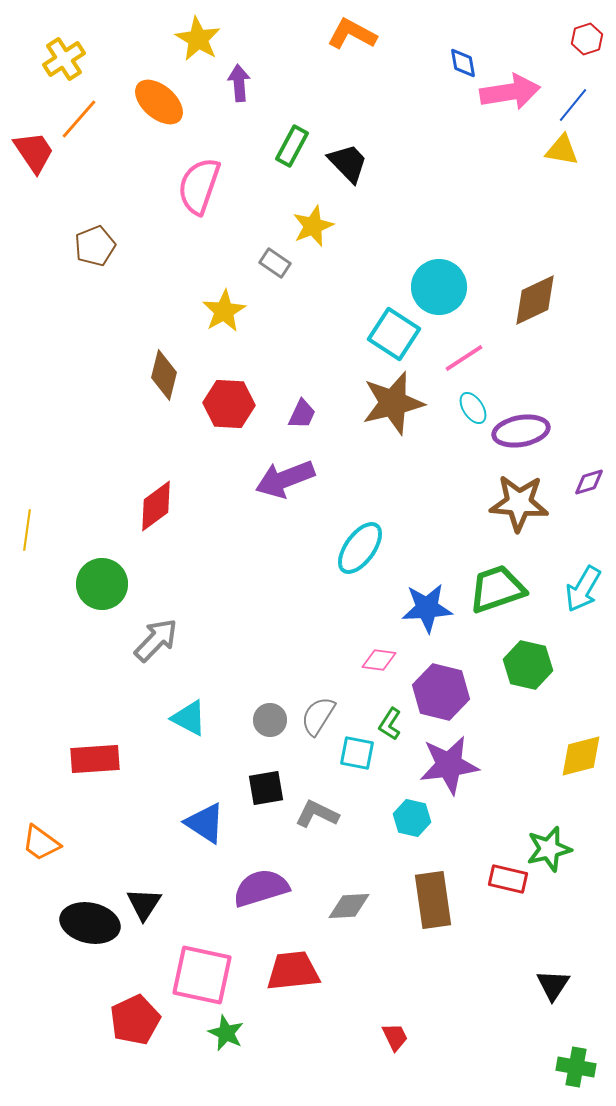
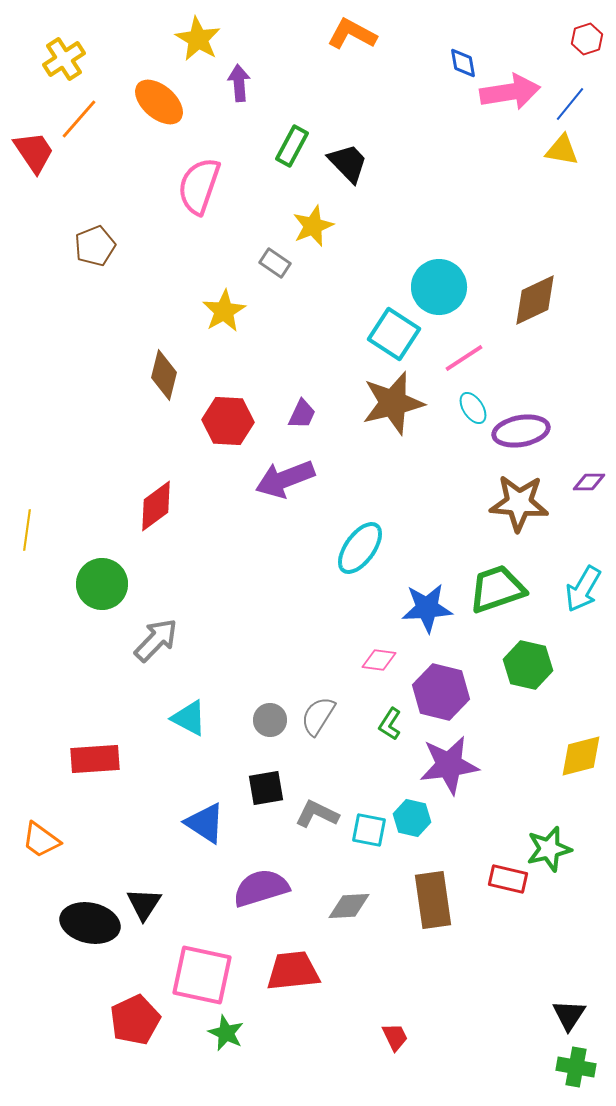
blue line at (573, 105): moved 3 px left, 1 px up
red hexagon at (229, 404): moved 1 px left, 17 px down
purple diamond at (589, 482): rotated 16 degrees clockwise
cyan square at (357, 753): moved 12 px right, 77 px down
orange trapezoid at (41, 843): moved 3 px up
black triangle at (553, 985): moved 16 px right, 30 px down
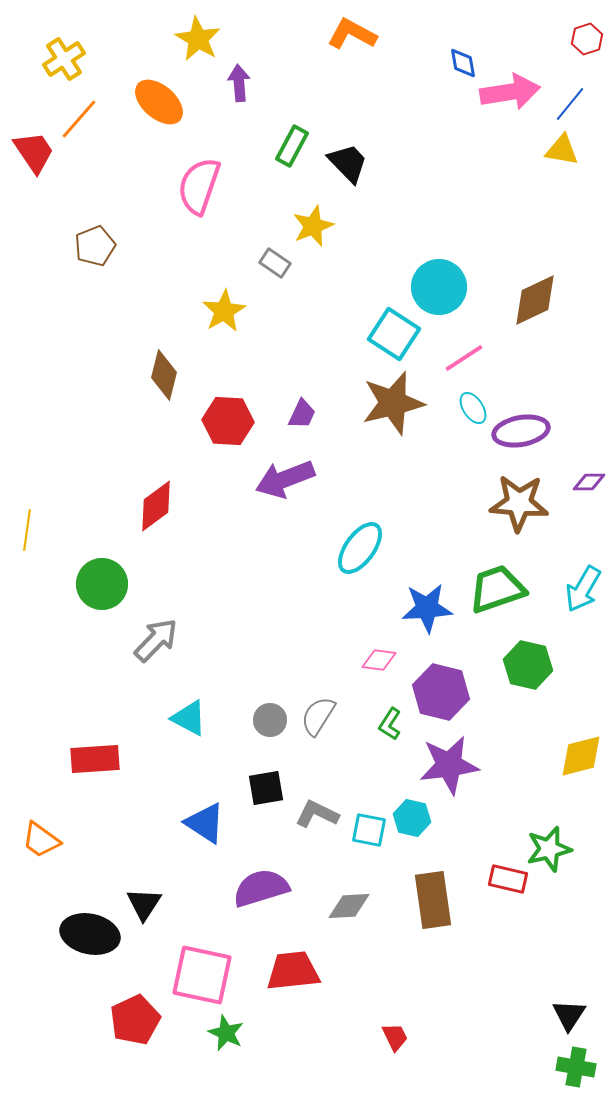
black ellipse at (90, 923): moved 11 px down
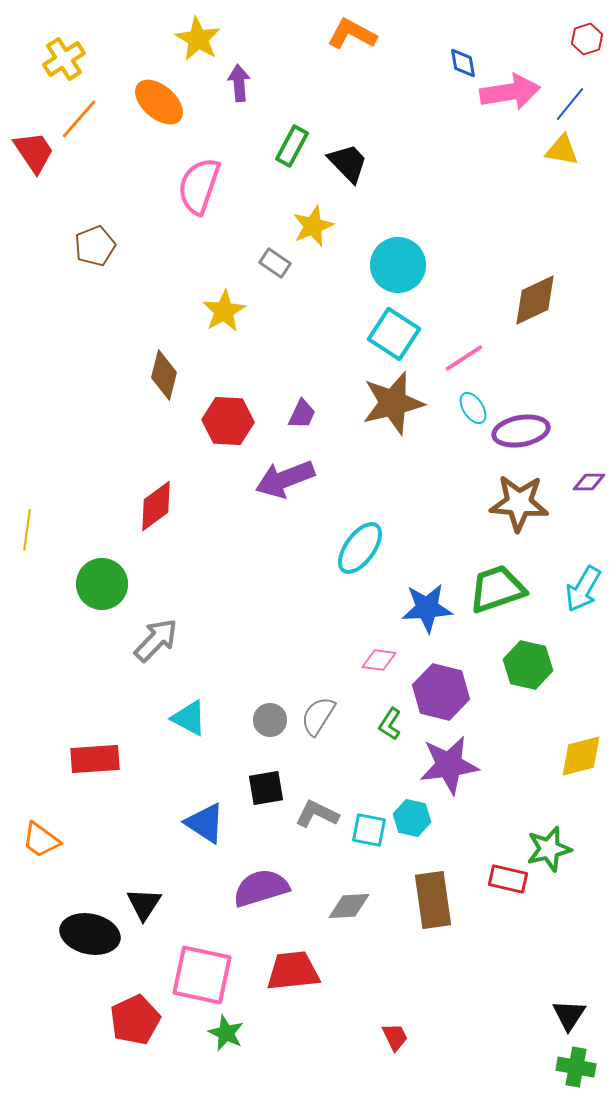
cyan circle at (439, 287): moved 41 px left, 22 px up
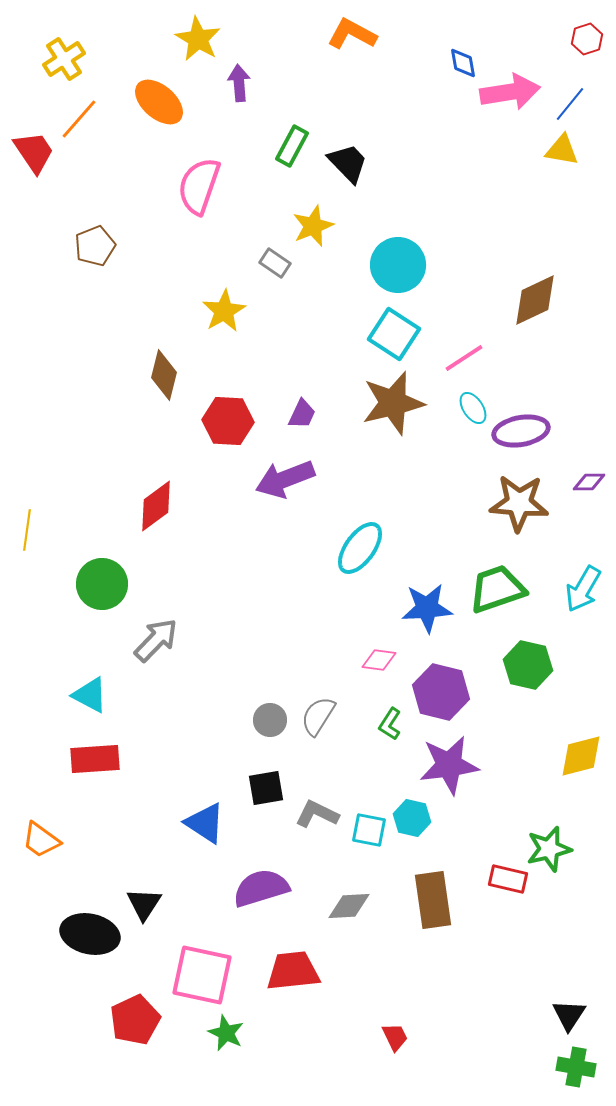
cyan triangle at (189, 718): moved 99 px left, 23 px up
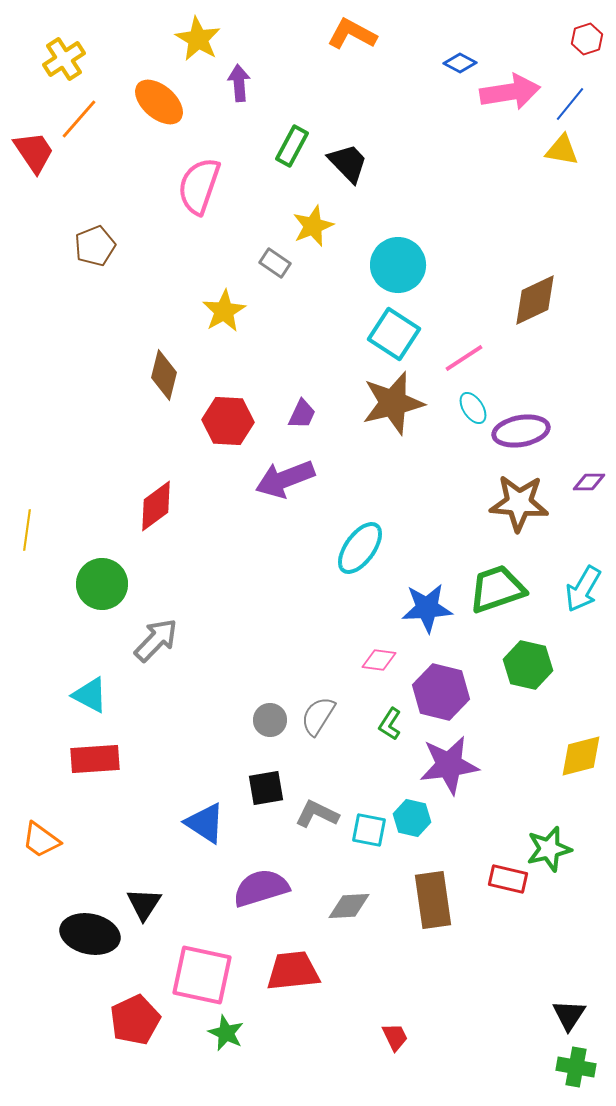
blue diamond at (463, 63): moved 3 px left; rotated 52 degrees counterclockwise
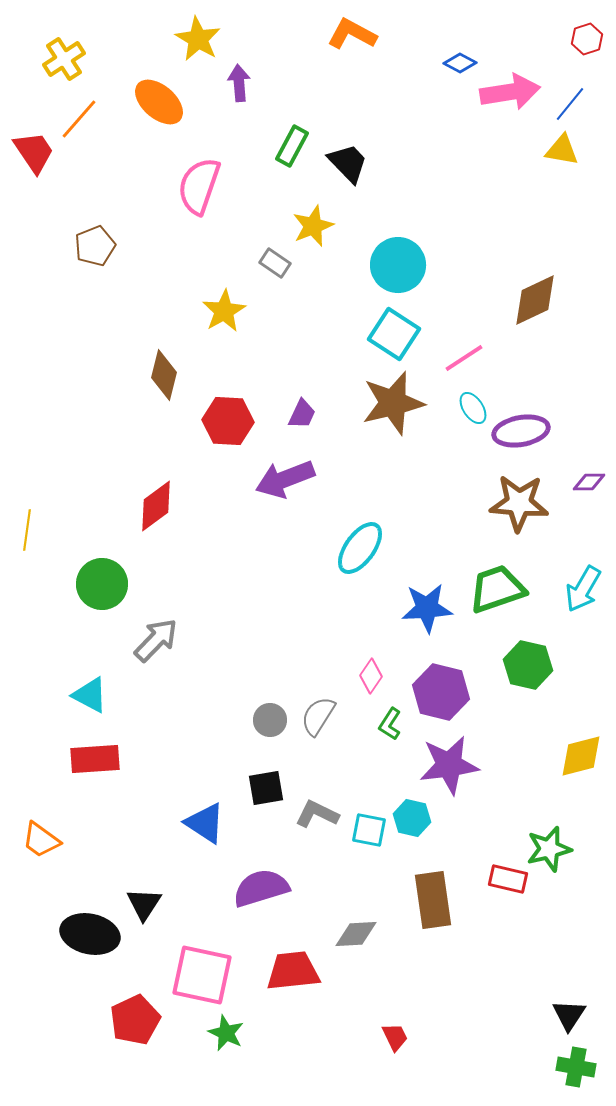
pink diamond at (379, 660): moved 8 px left, 16 px down; rotated 64 degrees counterclockwise
gray diamond at (349, 906): moved 7 px right, 28 px down
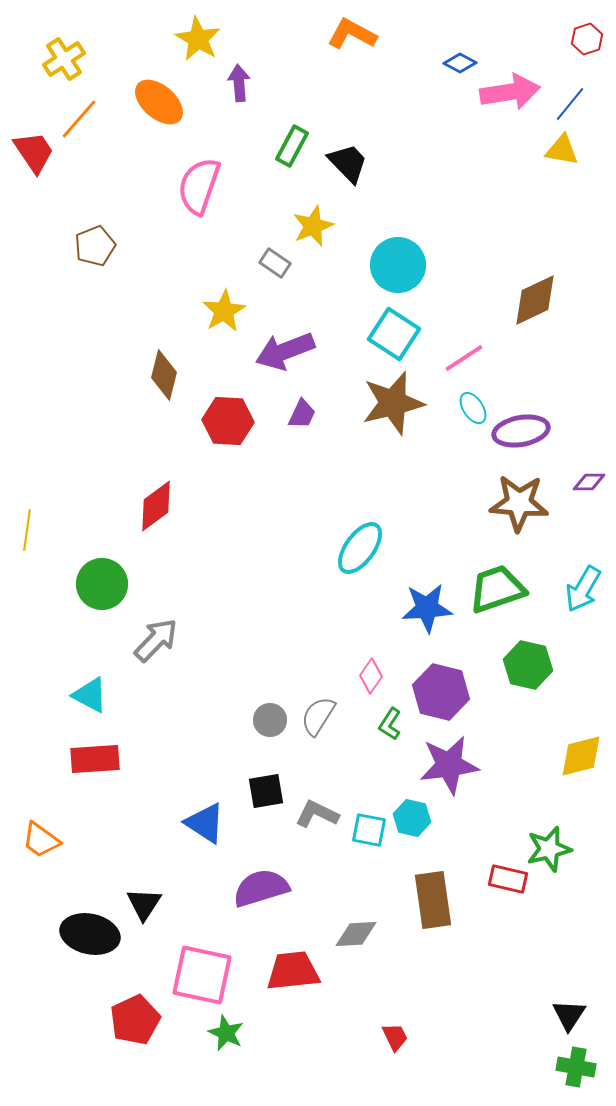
purple arrow at (285, 479): moved 128 px up
black square at (266, 788): moved 3 px down
